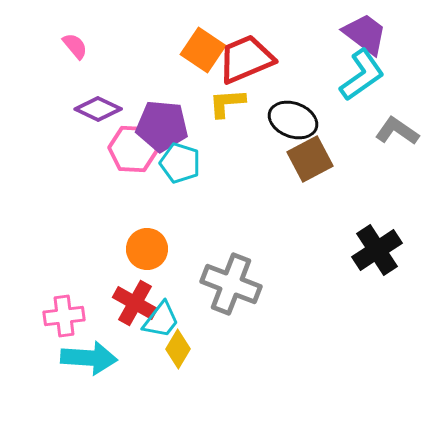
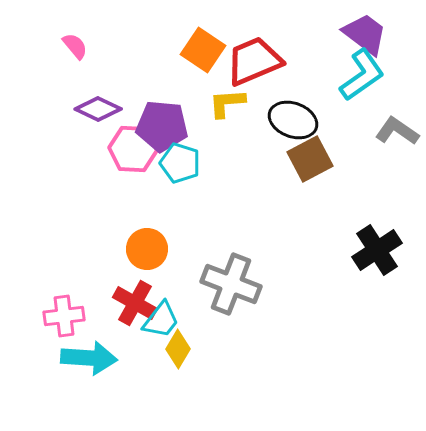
red trapezoid: moved 8 px right, 2 px down
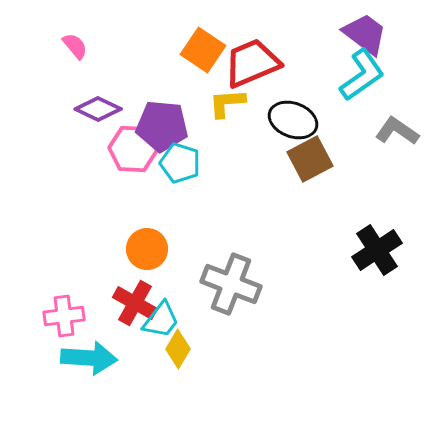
red trapezoid: moved 2 px left, 2 px down
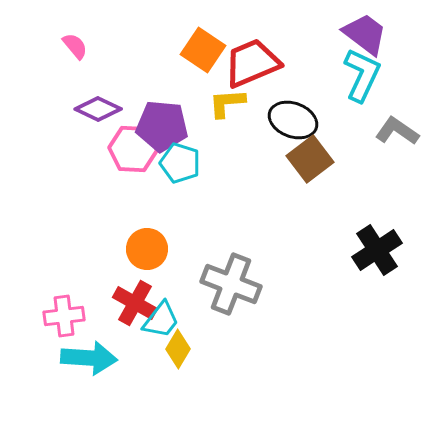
cyan L-shape: rotated 30 degrees counterclockwise
brown square: rotated 9 degrees counterclockwise
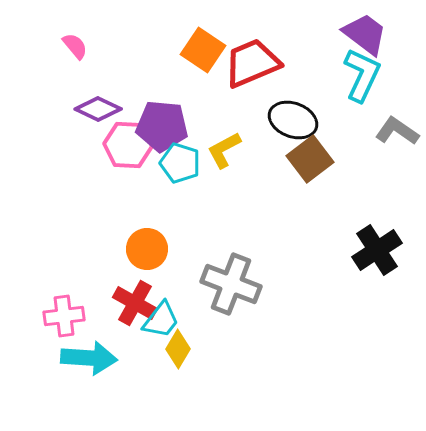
yellow L-shape: moved 3 px left, 47 px down; rotated 24 degrees counterclockwise
pink hexagon: moved 5 px left, 4 px up
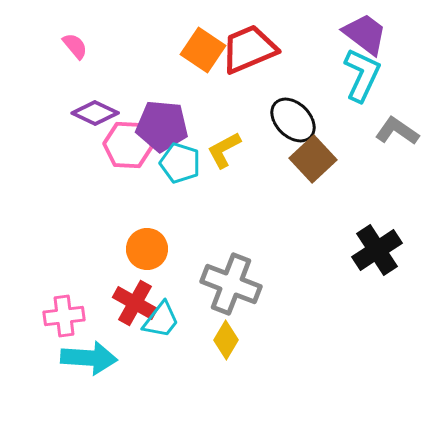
red trapezoid: moved 3 px left, 14 px up
purple diamond: moved 3 px left, 4 px down
black ellipse: rotated 24 degrees clockwise
brown square: moved 3 px right; rotated 6 degrees counterclockwise
yellow diamond: moved 48 px right, 9 px up
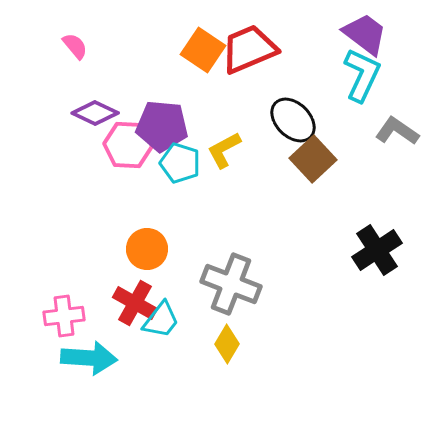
yellow diamond: moved 1 px right, 4 px down
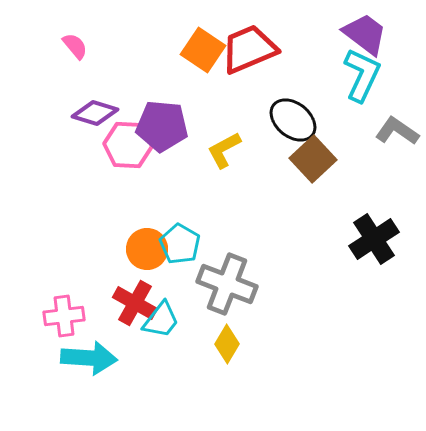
purple diamond: rotated 9 degrees counterclockwise
black ellipse: rotated 6 degrees counterclockwise
cyan pentagon: moved 81 px down; rotated 12 degrees clockwise
black cross: moved 3 px left, 11 px up
gray cross: moved 4 px left
